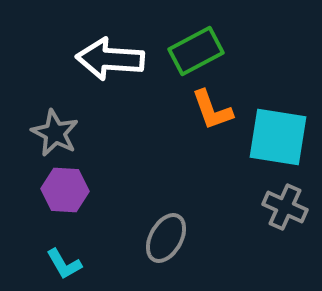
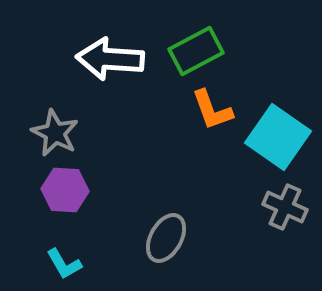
cyan square: rotated 26 degrees clockwise
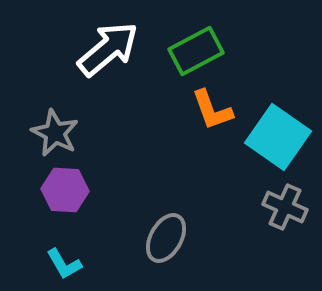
white arrow: moved 2 px left, 10 px up; rotated 136 degrees clockwise
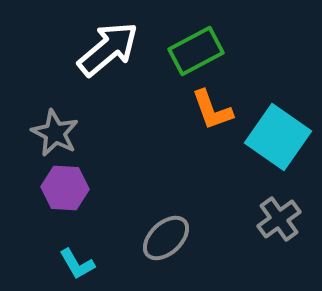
purple hexagon: moved 2 px up
gray cross: moved 6 px left, 12 px down; rotated 30 degrees clockwise
gray ellipse: rotated 18 degrees clockwise
cyan L-shape: moved 13 px right
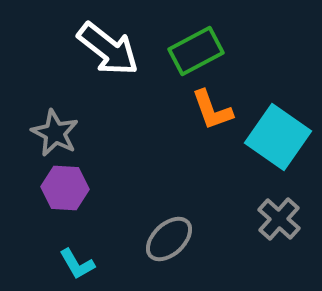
white arrow: rotated 78 degrees clockwise
gray cross: rotated 12 degrees counterclockwise
gray ellipse: moved 3 px right, 1 px down
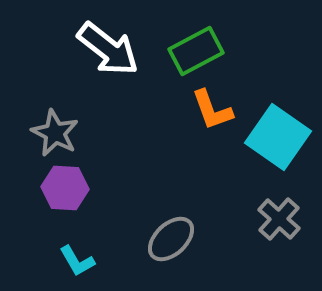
gray ellipse: moved 2 px right
cyan L-shape: moved 3 px up
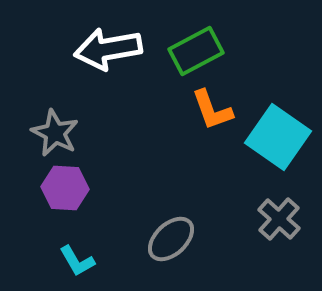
white arrow: rotated 132 degrees clockwise
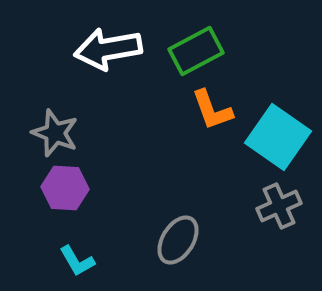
gray star: rotated 6 degrees counterclockwise
gray cross: moved 13 px up; rotated 24 degrees clockwise
gray ellipse: moved 7 px right, 1 px down; rotated 15 degrees counterclockwise
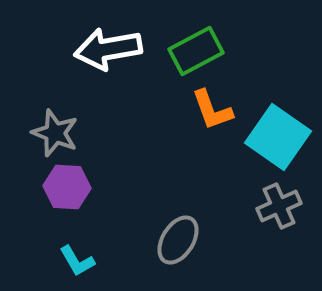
purple hexagon: moved 2 px right, 1 px up
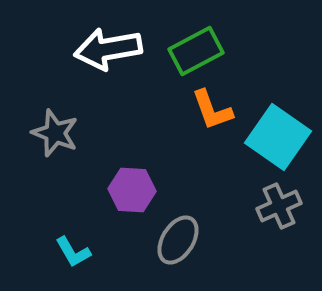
purple hexagon: moved 65 px right, 3 px down
cyan L-shape: moved 4 px left, 9 px up
